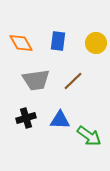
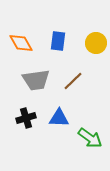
blue triangle: moved 1 px left, 2 px up
green arrow: moved 1 px right, 2 px down
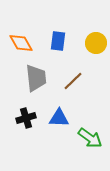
gray trapezoid: moved 2 px up; rotated 88 degrees counterclockwise
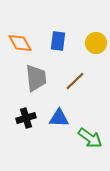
orange diamond: moved 1 px left
brown line: moved 2 px right
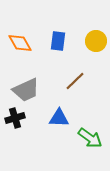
yellow circle: moved 2 px up
gray trapezoid: moved 10 px left, 12 px down; rotated 72 degrees clockwise
black cross: moved 11 px left
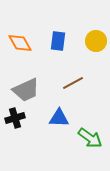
brown line: moved 2 px left, 2 px down; rotated 15 degrees clockwise
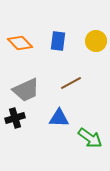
orange diamond: rotated 15 degrees counterclockwise
brown line: moved 2 px left
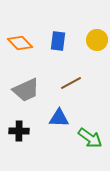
yellow circle: moved 1 px right, 1 px up
black cross: moved 4 px right, 13 px down; rotated 18 degrees clockwise
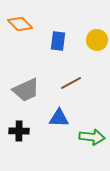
orange diamond: moved 19 px up
green arrow: moved 2 px right, 1 px up; rotated 30 degrees counterclockwise
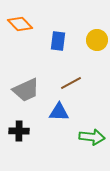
blue triangle: moved 6 px up
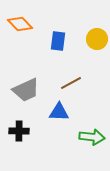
yellow circle: moved 1 px up
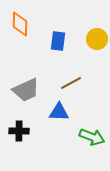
orange diamond: rotated 45 degrees clockwise
green arrow: rotated 15 degrees clockwise
